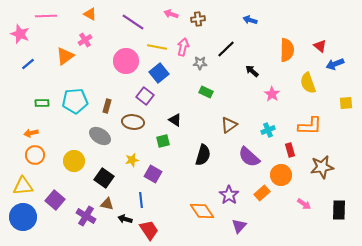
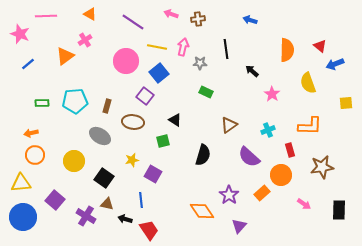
black line at (226, 49): rotated 54 degrees counterclockwise
yellow triangle at (23, 186): moved 2 px left, 3 px up
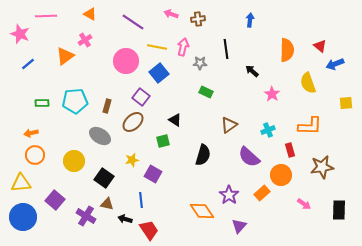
blue arrow at (250, 20): rotated 80 degrees clockwise
purple square at (145, 96): moved 4 px left, 1 px down
brown ellipse at (133, 122): rotated 50 degrees counterclockwise
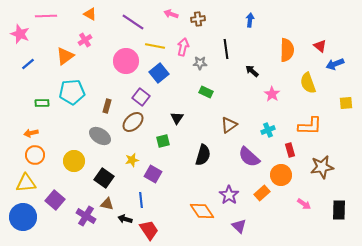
yellow line at (157, 47): moved 2 px left, 1 px up
cyan pentagon at (75, 101): moved 3 px left, 9 px up
black triangle at (175, 120): moved 2 px right, 2 px up; rotated 32 degrees clockwise
yellow triangle at (21, 183): moved 5 px right
purple triangle at (239, 226): rotated 28 degrees counterclockwise
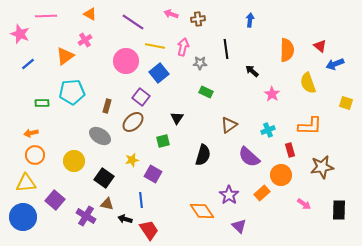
yellow square at (346, 103): rotated 24 degrees clockwise
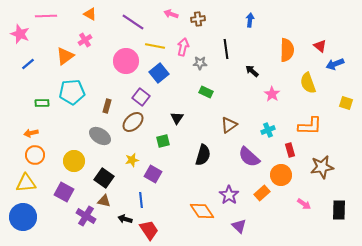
purple square at (55, 200): moved 9 px right, 8 px up; rotated 12 degrees counterclockwise
brown triangle at (107, 204): moved 3 px left, 3 px up
